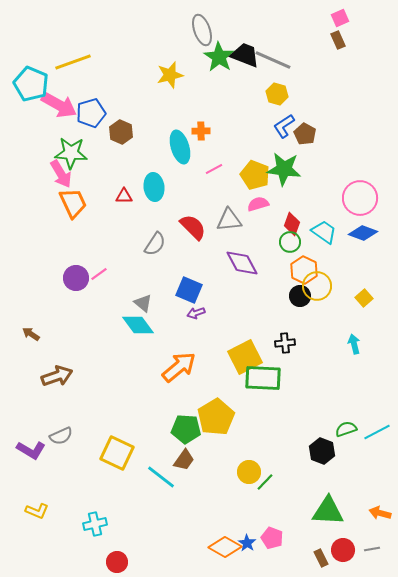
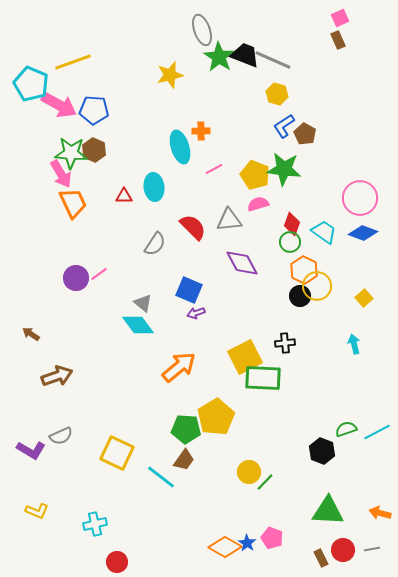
blue pentagon at (91, 113): moved 3 px right, 3 px up; rotated 20 degrees clockwise
brown hexagon at (121, 132): moved 27 px left, 18 px down
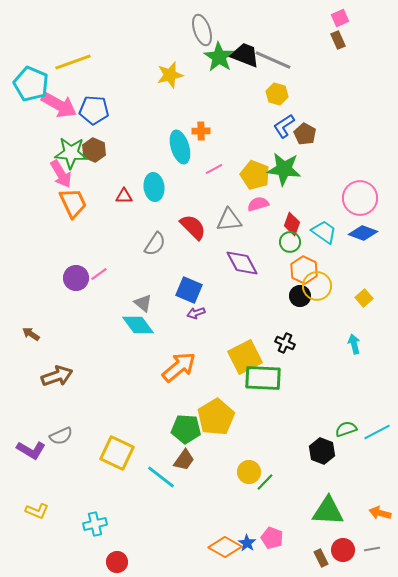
black cross at (285, 343): rotated 30 degrees clockwise
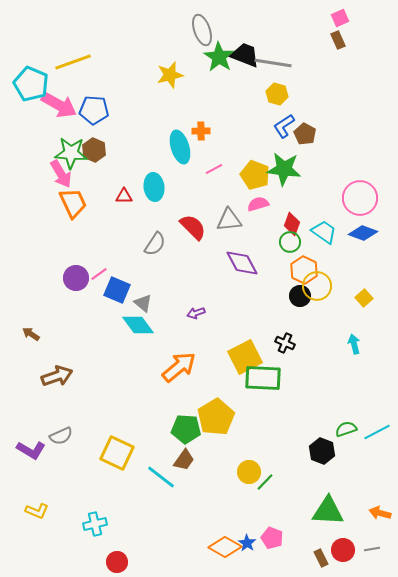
gray line at (273, 60): moved 3 px down; rotated 15 degrees counterclockwise
blue square at (189, 290): moved 72 px left
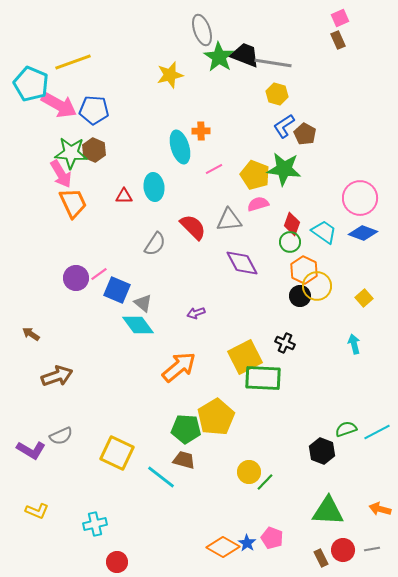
brown trapezoid at (184, 460): rotated 110 degrees counterclockwise
orange arrow at (380, 513): moved 4 px up
orange diamond at (225, 547): moved 2 px left
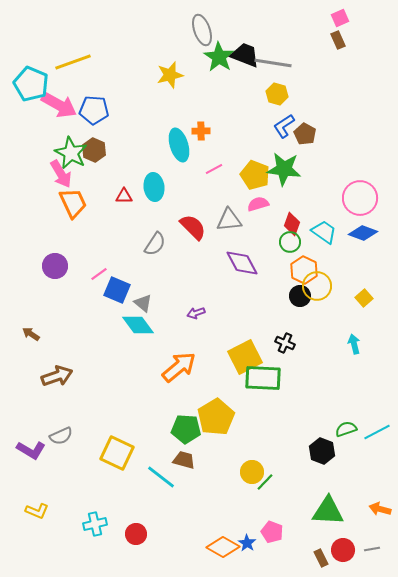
cyan ellipse at (180, 147): moved 1 px left, 2 px up
green star at (71, 153): rotated 24 degrees clockwise
purple circle at (76, 278): moved 21 px left, 12 px up
yellow circle at (249, 472): moved 3 px right
pink pentagon at (272, 538): moved 6 px up
red circle at (117, 562): moved 19 px right, 28 px up
